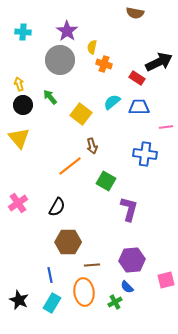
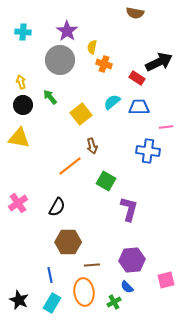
yellow arrow: moved 2 px right, 2 px up
yellow square: rotated 15 degrees clockwise
yellow triangle: rotated 40 degrees counterclockwise
blue cross: moved 3 px right, 3 px up
green cross: moved 1 px left
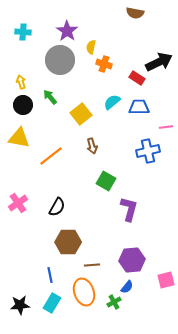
yellow semicircle: moved 1 px left
blue cross: rotated 20 degrees counterclockwise
orange line: moved 19 px left, 10 px up
blue semicircle: rotated 96 degrees counterclockwise
orange ellipse: rotated 12 degrees counterclockwise
black star: moved 1 px right, 5 px down; rotated 30 degrees counterclockwise
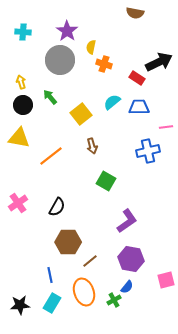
purple L-shape: moved 2 px left, 12 px down; rotated 40 degrees clockwise
purple hexagon: moved 1 px left, 1 px up; rotated 15 degrees clockwise
brown line: moved 2 px left, 4 px up; rotated 35 degrees counterclockwise
green cross: moved 2 px up
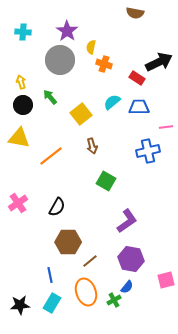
orange ellipse: moved 2 px right
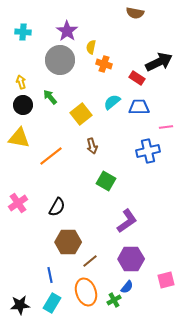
purple hexagon: rotated 10 degrees counterclockwise
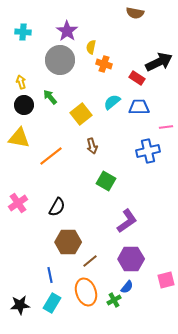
black circle: moved 1 px right
